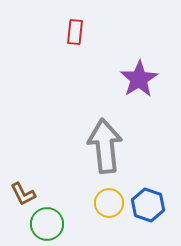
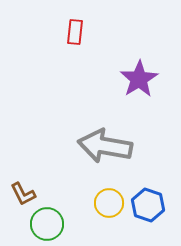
gray arrow: rotated 74 degrees counterclockwise
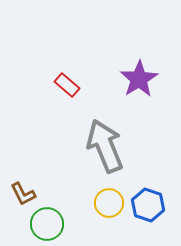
red rectangle: moved 8 px left, 53 px down; rotated 55 degrees counterclockwise
gray arrow: rotated 58 degrees clockwise
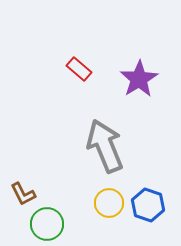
red rectangle: moved 12 px right, 16 px up
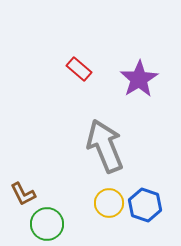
blue hexagon: moved 3 px left
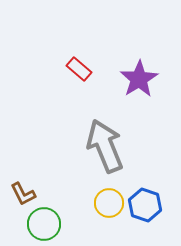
green circle: moved 3 px left
